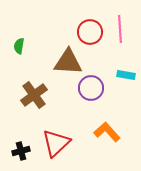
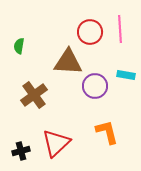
purple circle: moved 4 px right, 2 px up
orange L-shape: rotated 28 degrees clockwise
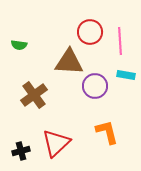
pink line: moved 12 px down
green semicircle: moved 1 px up; rotated 91 degrees counterclockwise
brown triangle: moved 1 px right
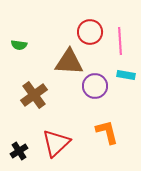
black cross: moved 2 px left; rotated 18 degrees counterclockwise
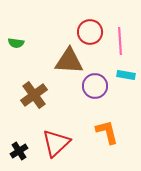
green semicircle: moved 3 px left, 2 px up
brown triangle: moved 1 px up
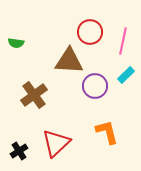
pink line: moved 3 px right; rotated 16 degrees clockwise
cyan rectangle: rotated 54 degrees counterclockwise
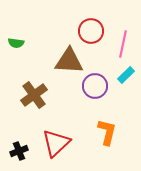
red circle: moved 1 px right, 1 px up
pink line: moved 3 px down
orange L-shape: rotated 28 degrees clockwise
black cross: rotated 12 degrees clockwise
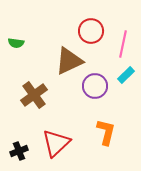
brown triangle: rotated 28 degrees counterclockwise
orange L-shape: moved 1 px left
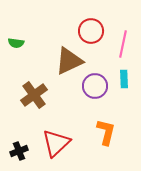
cyan rectangle: moved 2 px left, 4 px down; rotated 48 degrees counterclockwise
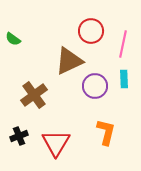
green semicircle: moved 3 px left, 4 px up; rotated 28 degrees clockwise
red triangle: rotated 16 degrees counterclockwise
black cross: moved 15 px up
